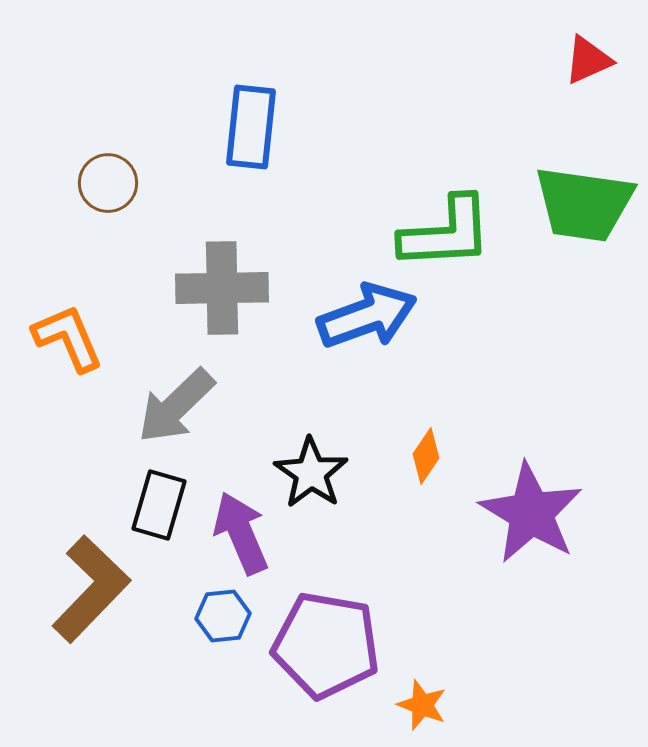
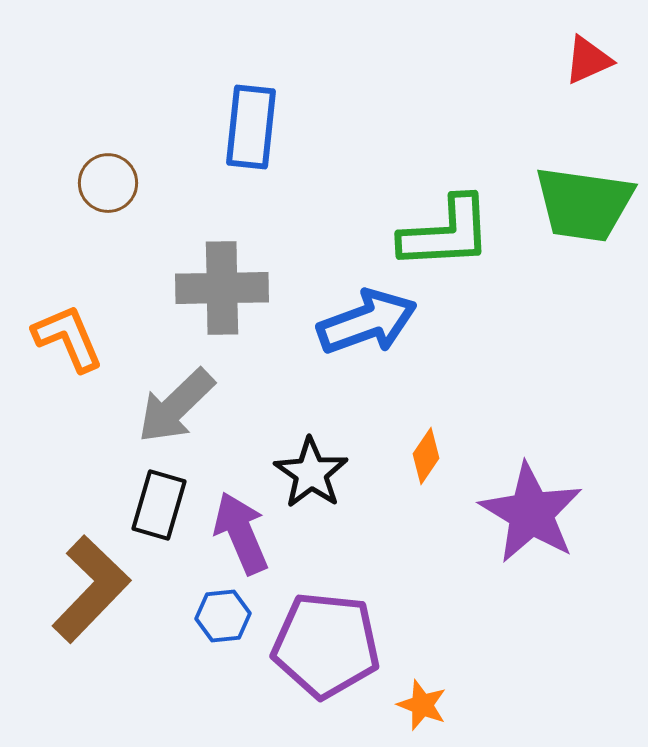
blue arrow: moved 6 px down
purple pentagon: rotated 4 degrees counterclockwise
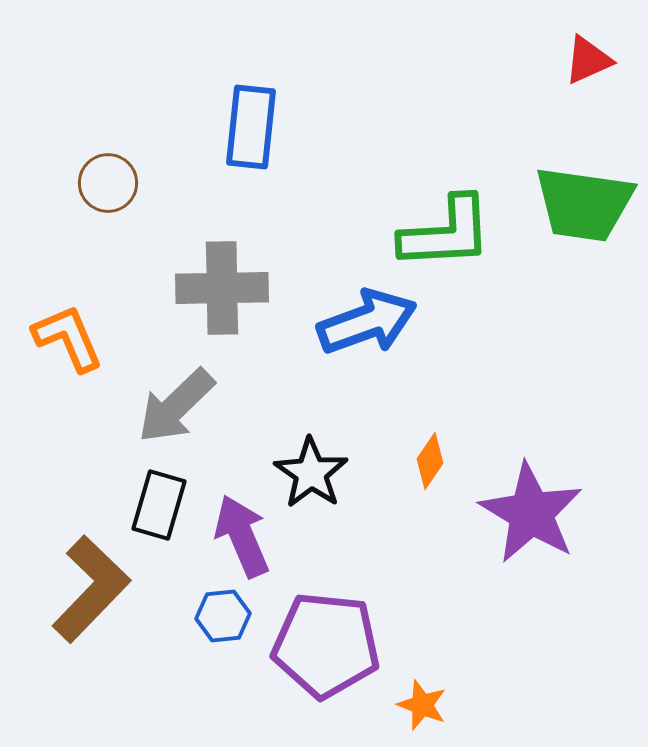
orange diamond: moved 4 px right, 5 px down
purple arrow: moved 1 px right, 3 px down
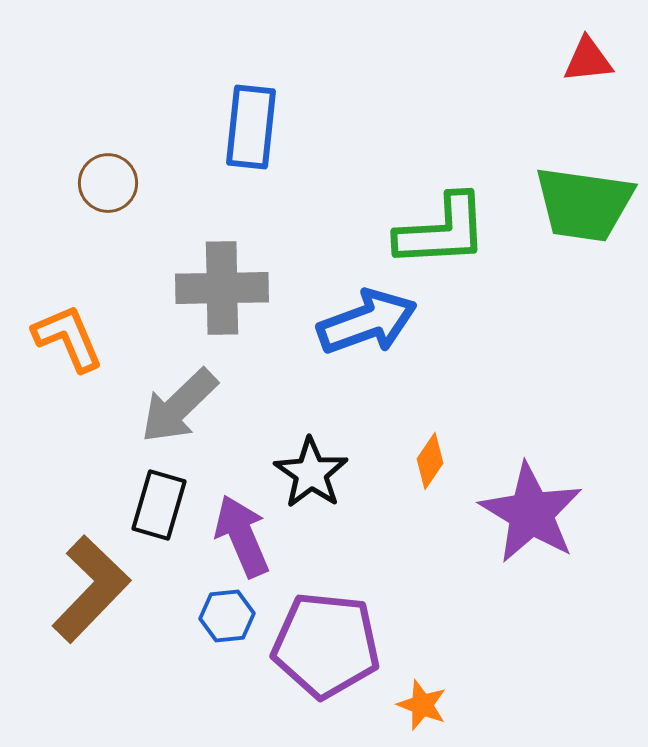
red triangle: rotated 18 degrees clockwise
green L-shape: moved 4 px left, 2 px up
gray arrow: moved 3 px right
blue hexagon: moved 4 px right
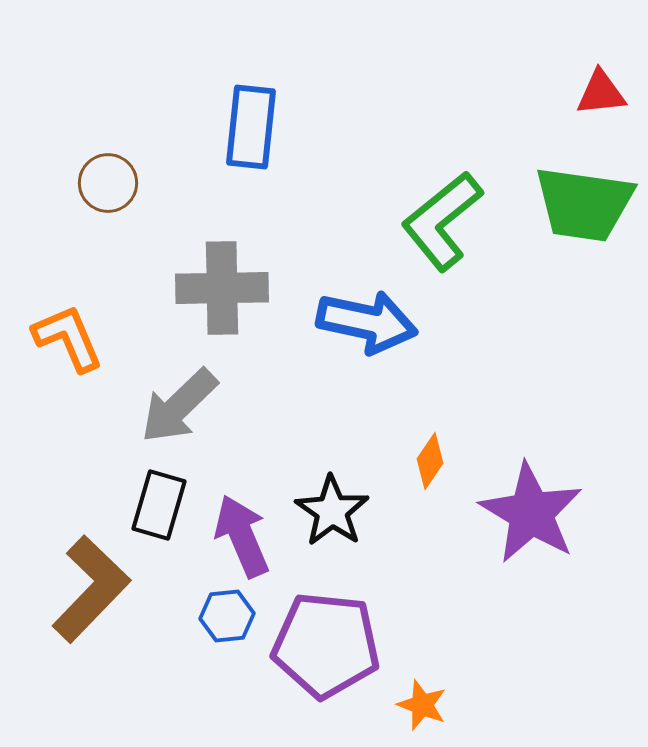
red triangle: moved 13 px right, 33 px down
green L-shape: moved 10 px up; rotated 144 degrees clockwise
blue arrow: rotated 32 degrees clockwise
black star: moved 21 px right, 38 px down
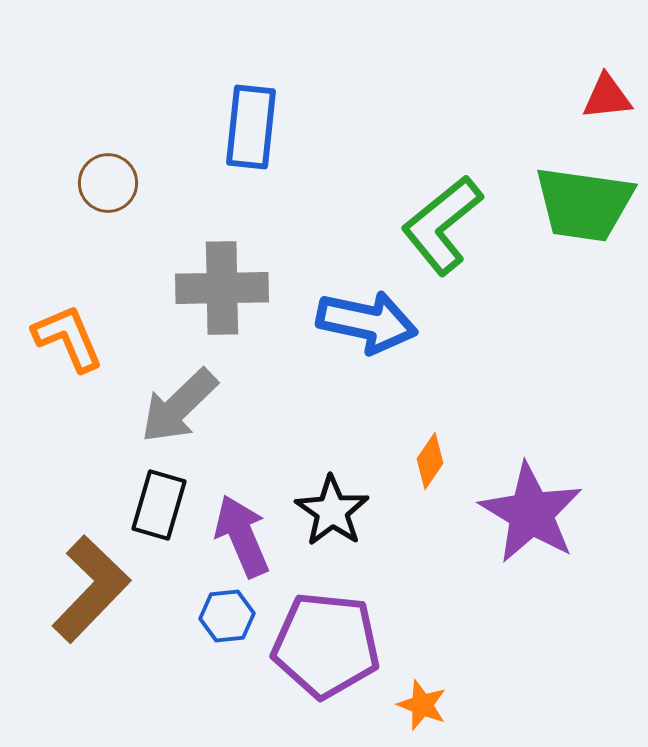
red triangle: moved 6 px right, 4 px down
green L-shape: moved 4 px down
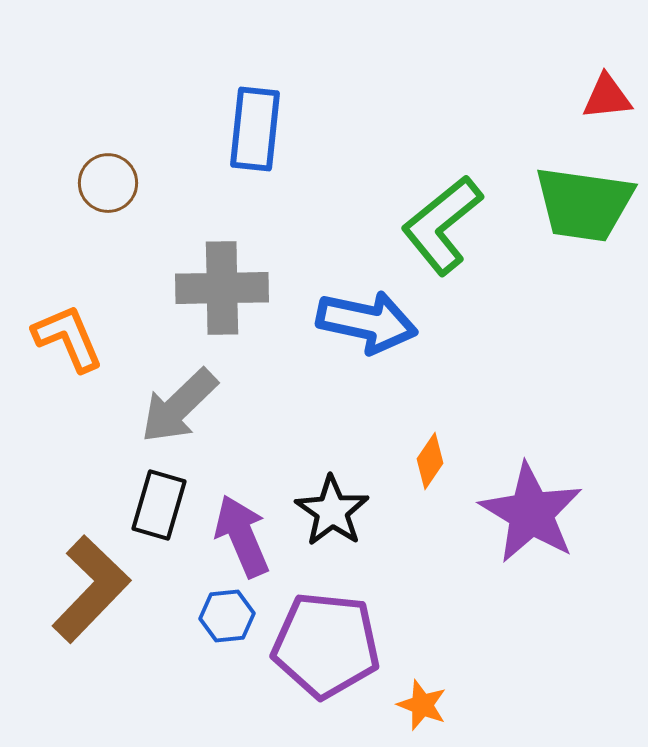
blue rectangle: moved 4 px right, 2 px down
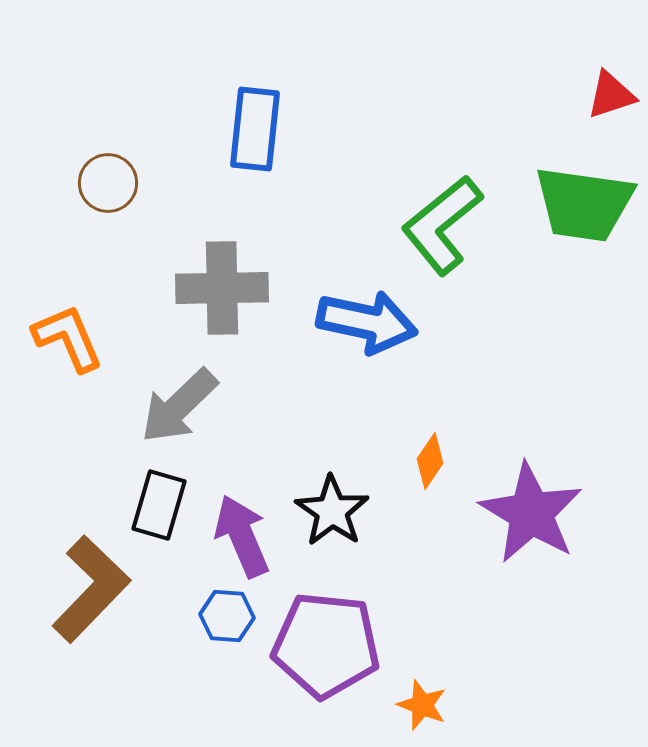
red triangle: moved 4 px right, 2 px up; rotated 12 degrees counterclockwise
blue hexagon: rotated 10 degrees clockwise
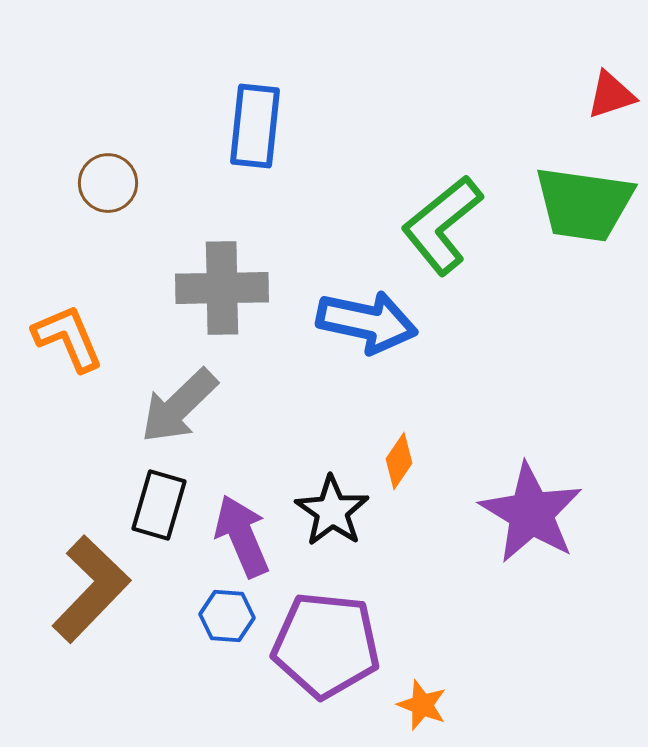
blue rectangle: moved 3 px up
orange diamond: moved 31 px left
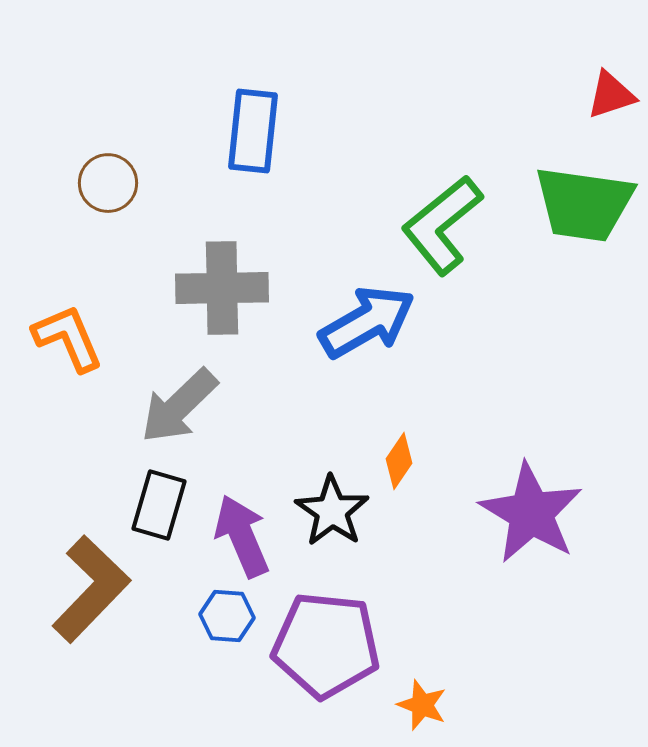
blue rectangle: moved 2 px left, 5 px down
blue arrow: rotated 42 degrees counterclockwise
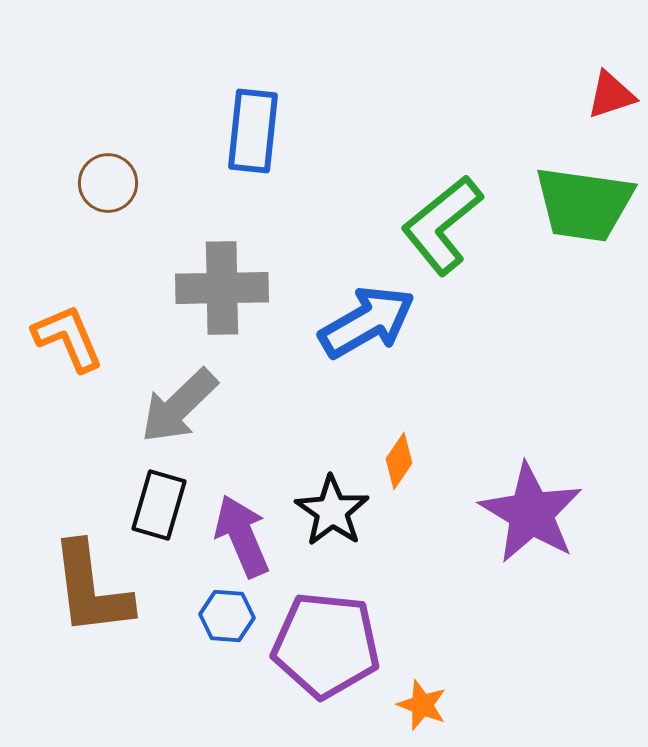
brown L-shape: rotated 129 degrees clockwise
